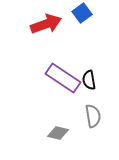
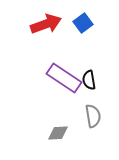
blue square: moved 1 px right, 10 px down
purple rectangle: moved 1 px right
gray diamond: rotated 15 degrees counterclockwise
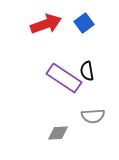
blue square: moved 1 px right
black semicircle: moved 2 px left, 9 px up
gray semicircle: rotated 95 degrees clockwise
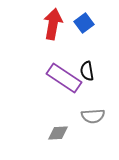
red arrow: moved 7 px right; rotated 60 degrees counterclockwise
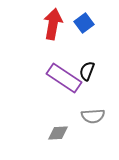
black semicircle: rotated 30 degrees clockwise
